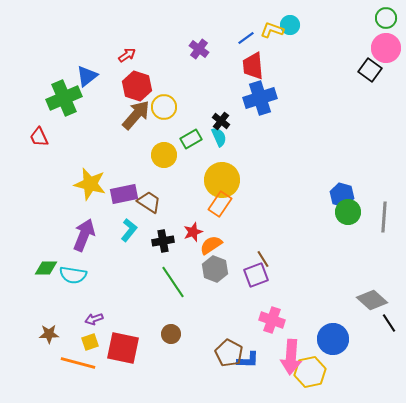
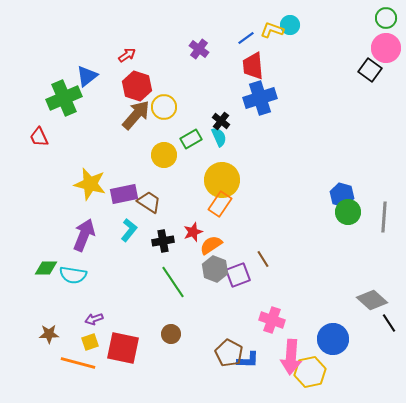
purple square at (256, 275): moved 18 px left
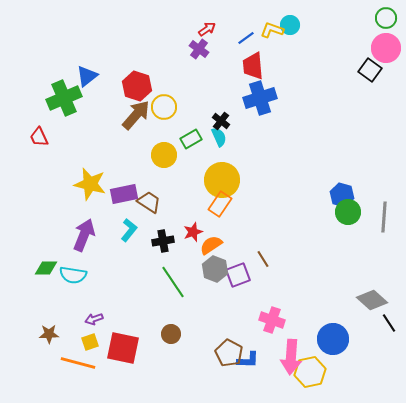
red arrow at (127, 55): moved 80 px right, 26 px up
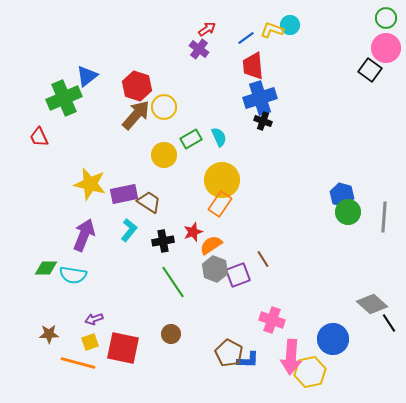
black cross at (221, 121): moved 42 px right; rotated 18 degrees counterclockwise
gray diamond at (372, 300): moved 4 px down
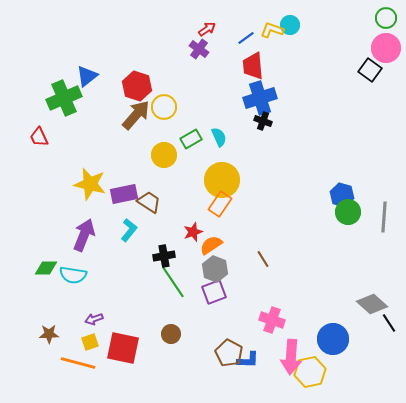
black cross at (163, 241): moved 1 px right, 15 px down
purple square at (238, 275): moved 24 px left, 17 px down
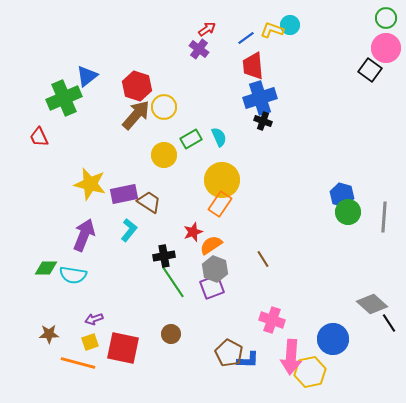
purple square at (214, 292): moved 2 px left, 5 px up
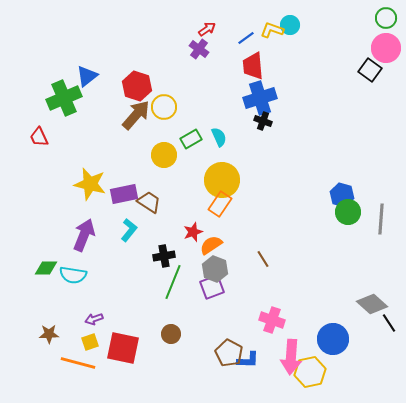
gray line at (384, 217): moved 3 px left, 2 px down
green line at (173, 282): rotated 56 degrees clockwise
